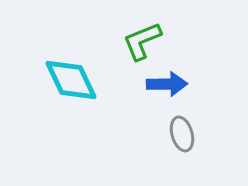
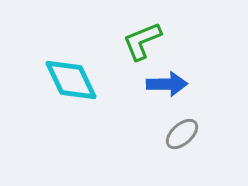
gray ellipse: rotated 64 degrees clockwise
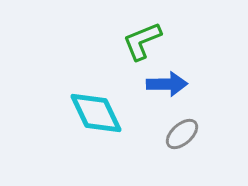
cyan diamond: moved 25 px right, 33 px down
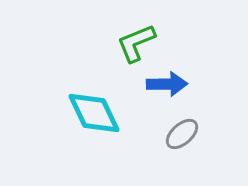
green L-shape: moved 6 px left, 2 px down
cyan diamond: moved 2 px left
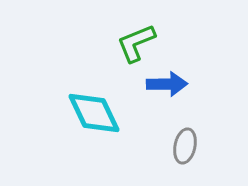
gray ellipse: moved 3 px right, 12 px down; rotated 36 degrees counterclockwise
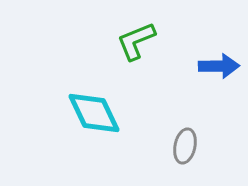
green L-shape: moved 2 px up
blue arrow: moved 52 px right, 18 px up
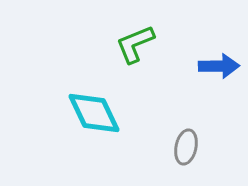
green L-shape: moved 1 px left, 3 px down
gray ellipse: moved 1 px right, 1 px down
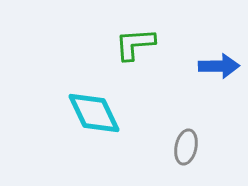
green L-shape: rotated 18 degrees clockwise
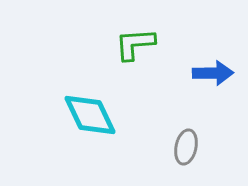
blue arrow: moved 6 px left, 7 px down
cyan diamond: moved 4 px left, 2 px down
